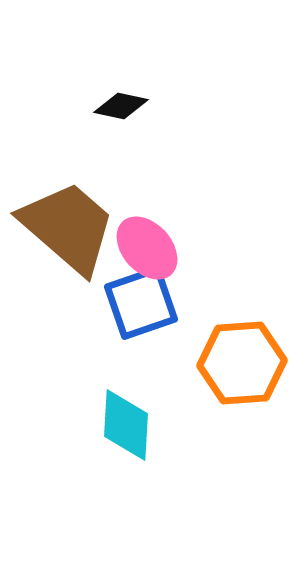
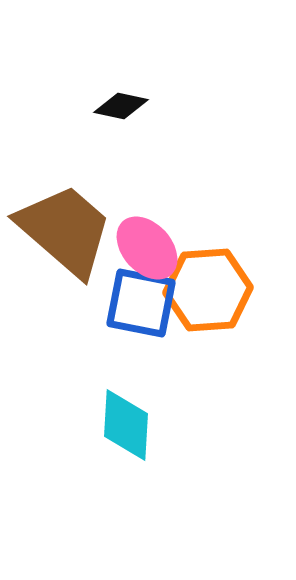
brown trapezoid: moved 3 px left, 3 px down
blue square: rotated 30 degrees clockwise
orange hexagon: moved 34 px left, 73 px up
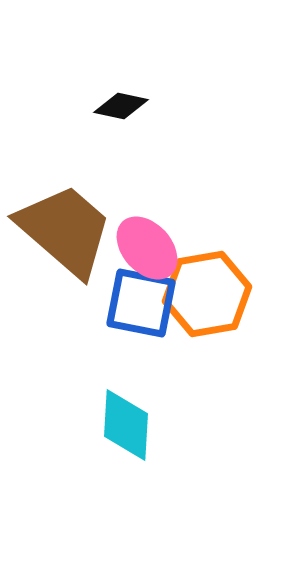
orange hexagon: moved 1 px left, 4 px down; rotated 6 degrees counterclockwise
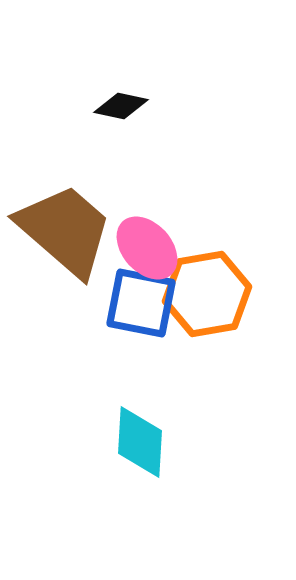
cyan diamond: moved 14 px right, 17 px down
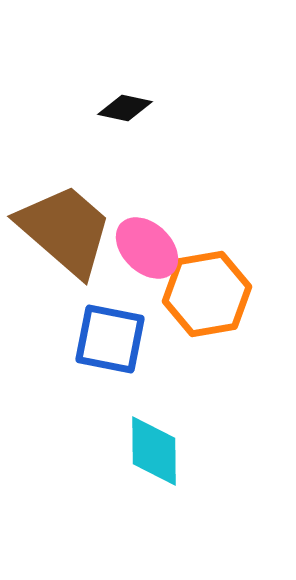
black diamond: moved 4 px right, 2 px down
pink ellipse: rotated 4 degrees counterclockwise
blue square: moved 31 px left, 36 px down
cyan diamond: moved 14 px right, 9 px down; rotated 4 degrees counterclockwise
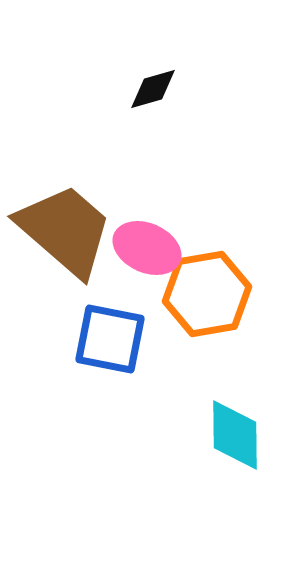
black diamond: moved 28 px right, 19 px up; rotated 28 degrees counterclockwise
pink ellipse: rotated 20 degrees counterclockwise
cyan diamond: moved 81 px right, 16 px up
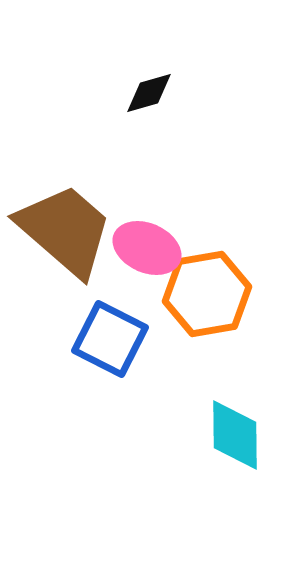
black diamond: moved 4 px left, 4 px down
blue square: rotated 16 degrees clockwise
